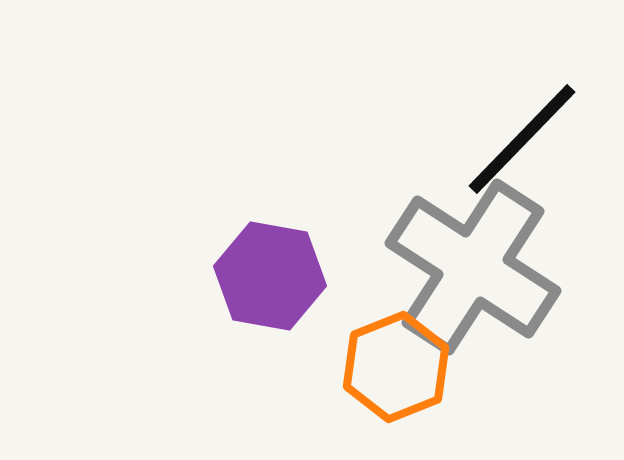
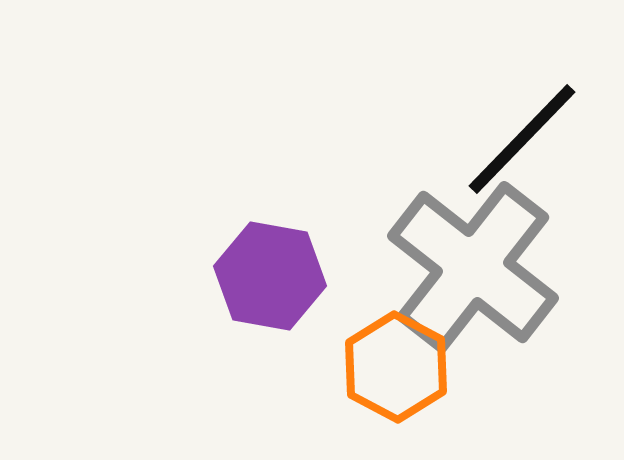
gray cross: rotated 5 degrees clockwise
orange hexagon: rotated 10 degrees counterclockwise
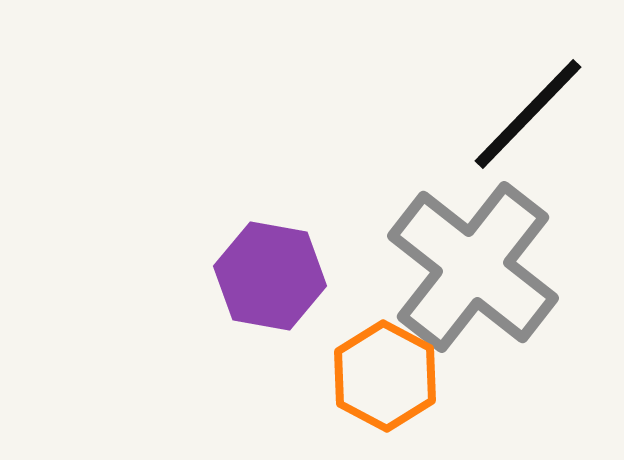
black line: moved 6 px right, 25 px up
orange hexagon: moved 11 px left, 9 px down
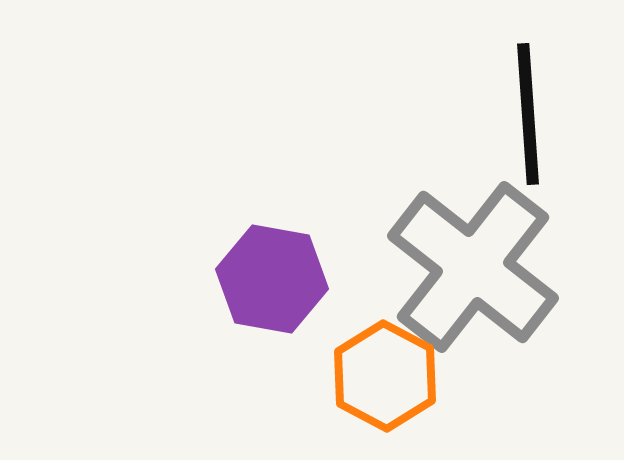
black line: rotated 48 degrees counterclockwise
purple hexagon: moved 2 px right, 3 px down
